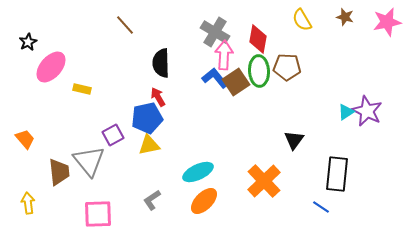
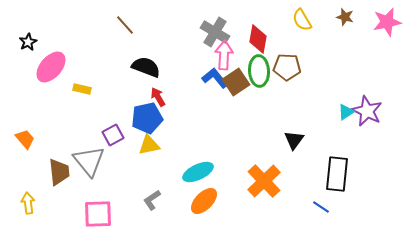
black semicircle: moved 15 px left, 4 px down; rotated 112 degrees clockwise
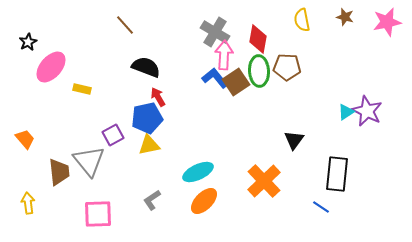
yellow semicircle: rotated 20 degrees clockwise
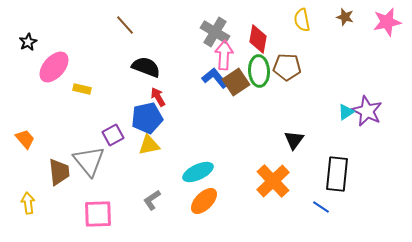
pink ellipse: moved 3 px right
orange cross: moved 9 px right
